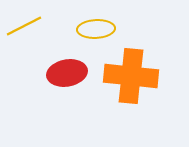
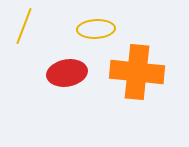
yellow line: rotated 42 degrees counterclockwise
orange cross: moved 6 px right, 4 px up
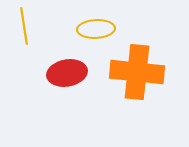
yellow line: rotated 30 degrees counterclockwise
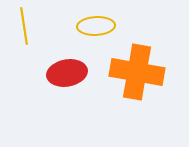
yellow ellipse: moved 3 px up
orange cross: rotated 4 degrees clockwise
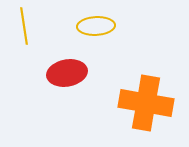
orange cross: moved 9 px right, 31 px down
